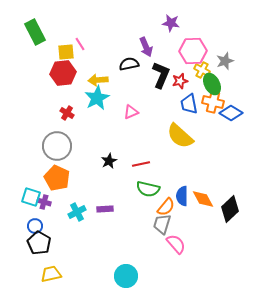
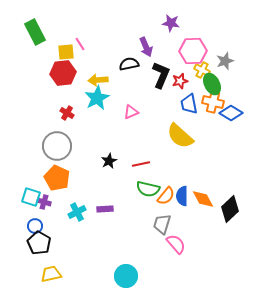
orange semicircle: moved 11 px up
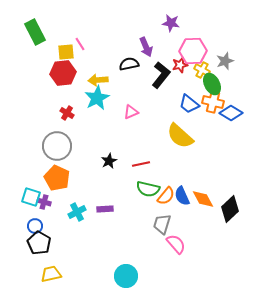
black L-shape: rotated 16 degrees clockwise
red star: moved 16 px up
blue trapezoid: rotated 40 degrees counterclockwise
blue semicircle: rotated 24 degrees counterclockwise
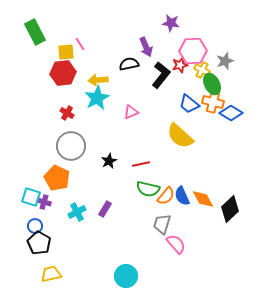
gray circle: moved 14 px right
purple rectangle: rotated 56 degrees counterclockwise
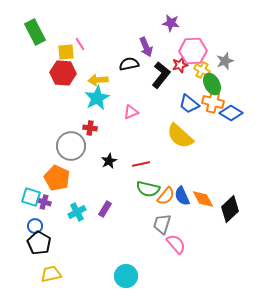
red hexagon: rotated 10 degrees clockwise
red cross: moved 23 px right, 15 px down; rotated 24 degrees counterclockwise
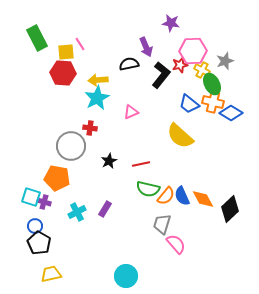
green rectangle: moved 2 px right, 6 px down
orange pentagon: rotated 15 degrees counterclockwise
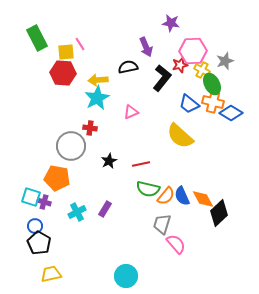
black semicircle: moved 1 px left, 3 px down
black L-shape: moved 1 px right, 3 px down
black diamond: moved 11 px left, 4 px down
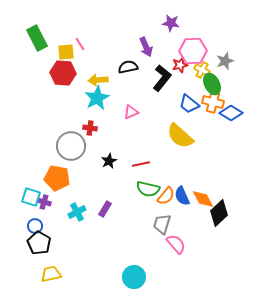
cyan circle: moved 8 px right, 1 px down
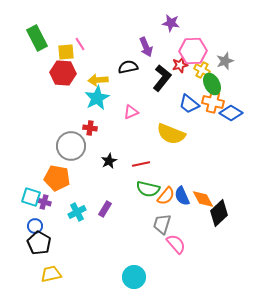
yellow semicircle: moved 9 px left, 2 px up; rotated 20 degrees counterclockwise
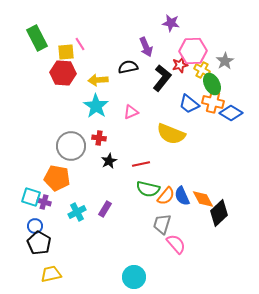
gray star: rotated 12 degrees counterclockwise
cyan star: moved 1 px left, 8 px down; rotated 10 degrees counterclockwise
red cross: moved 9 px right, 10 px down
